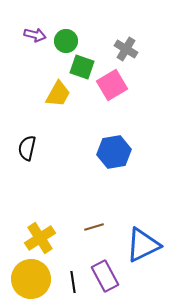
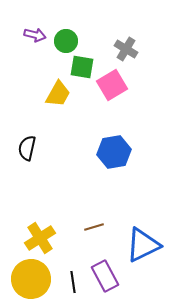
green square: rotated 10 degrees counterclockwise
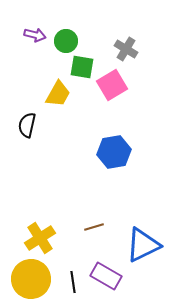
black semicircle: moved 23 px up
purple rectangle: moved 1 px right; rotated 32 degrees counterclockwise
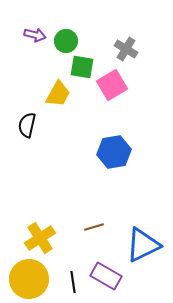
yellow circle: moved 2 px left
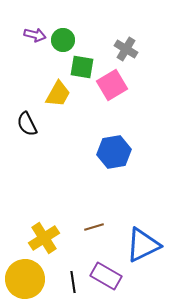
green circle: moved 3 px left, 1 px up
black semicircle: moved 1 px up; rotated 40 degrees counterclockwise
yellow cross: moved 4 px right
yellow circle: moved 4 px left
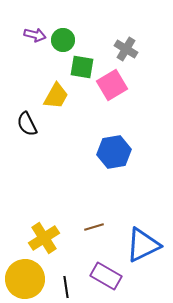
yellow trapezoid: moved 2 px left, 2 px down
black line: moved 7 px left, 5 px down
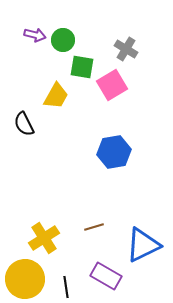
black semicircle: moved 3 px left
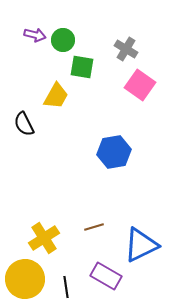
pink square: moved 28 px right; rotated 24 degrees counterclockwise
blue triangle: moved 2 px left
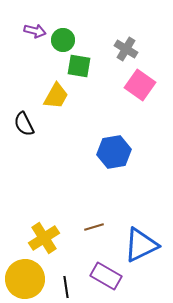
purple arrow: moved 4 px up
green square: moved 3 px left, 1 px up
